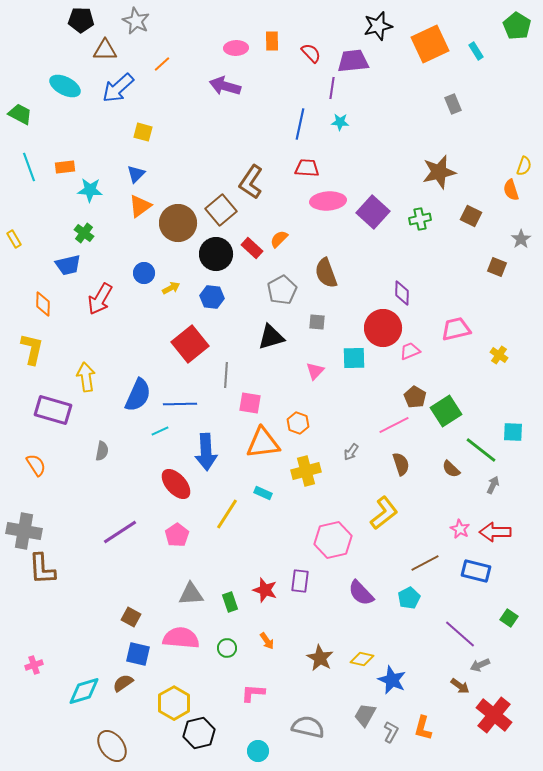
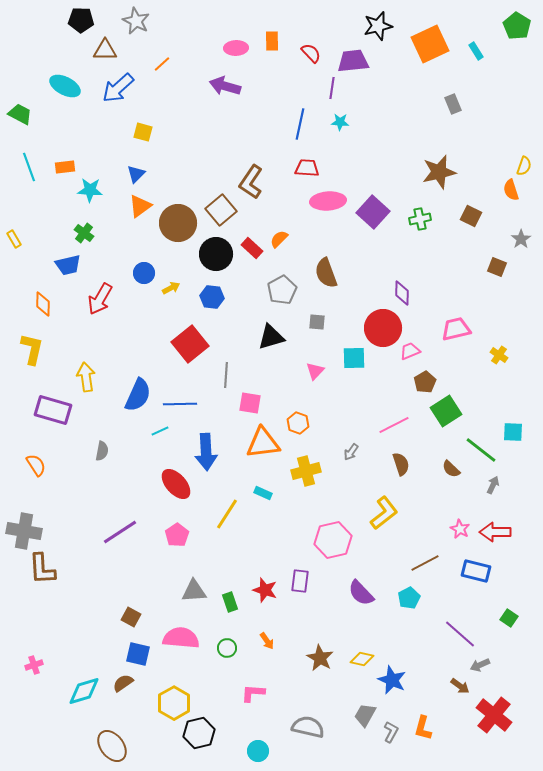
brown pentagon at (415, 397): moved 10 px right, 15 px up; rotated 10 degrees clockwise
gray triangle at (191, 594): moved 3 px right, 3 px up
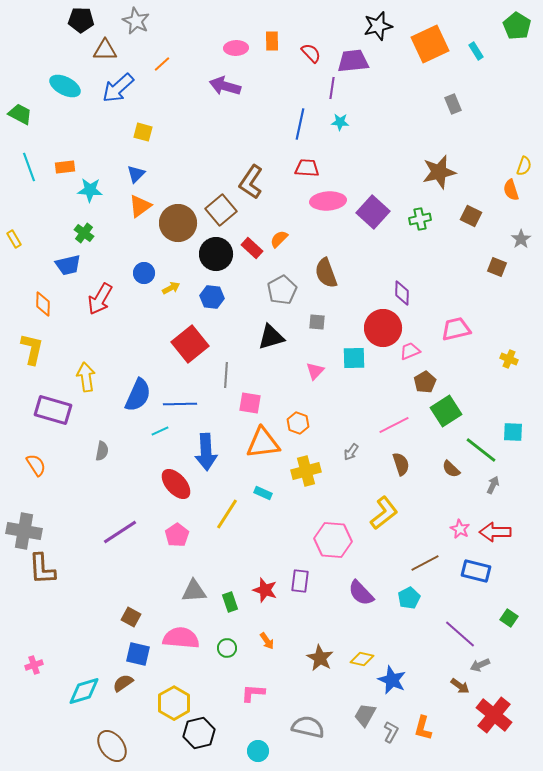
yellow cross at (499, 355): moved 10 px right, 4 px down; rotated 12 degrees counterclockwise
pink hexagon at (333, 540): rotated 18 degrees clockwise
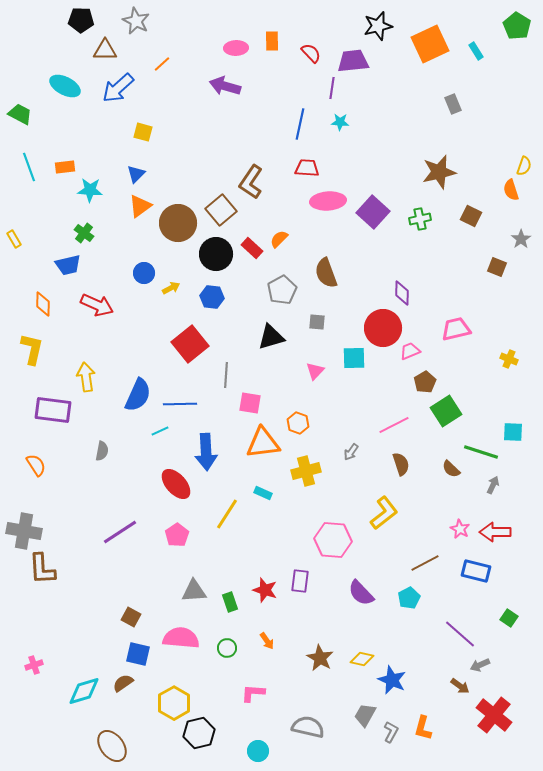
red arrow at (100, 299): moved 3 px left, 6 px down; rotated 96 degrees counterclockwise
purple rectangle at (53, 410): rotated 9 degrees counterclockwise
green line at (481, 450): moved 2 px down; rotated 20 degrees counterclockwise
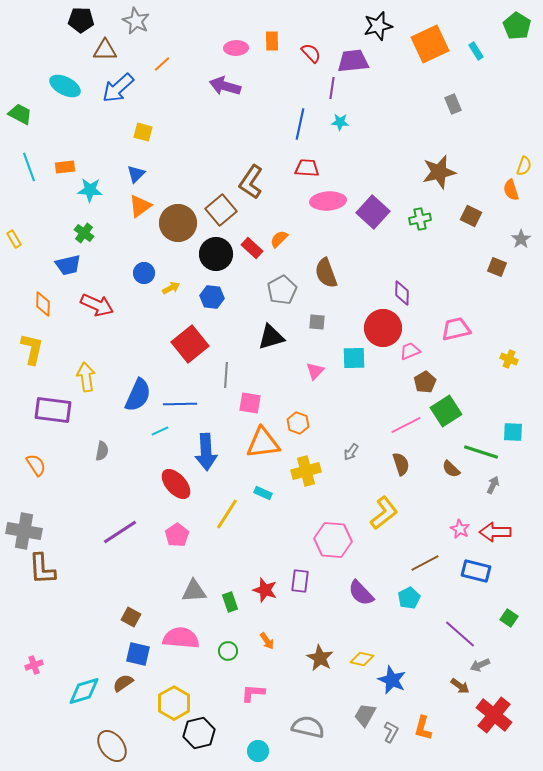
pink line at (394, 425): moved 12 px right
green circle at (227, 648): moved 1 px right, 3 px down
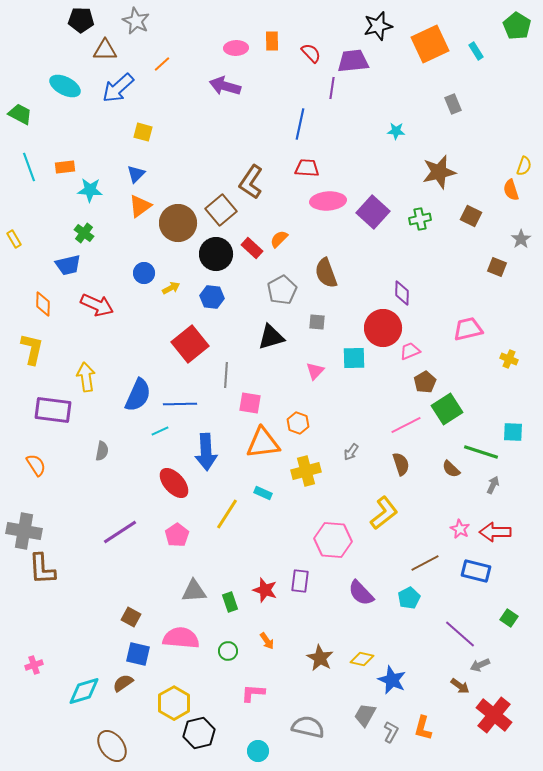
cyan star at (340, 122): moved 56 px right, 9 px down
pink trapezoid at (456, 329): moved 12 px right
green square at (446, 411): moved 1 px right, 2 px up
red ellipse at (176, 484): moved 2 px left, 1 px up
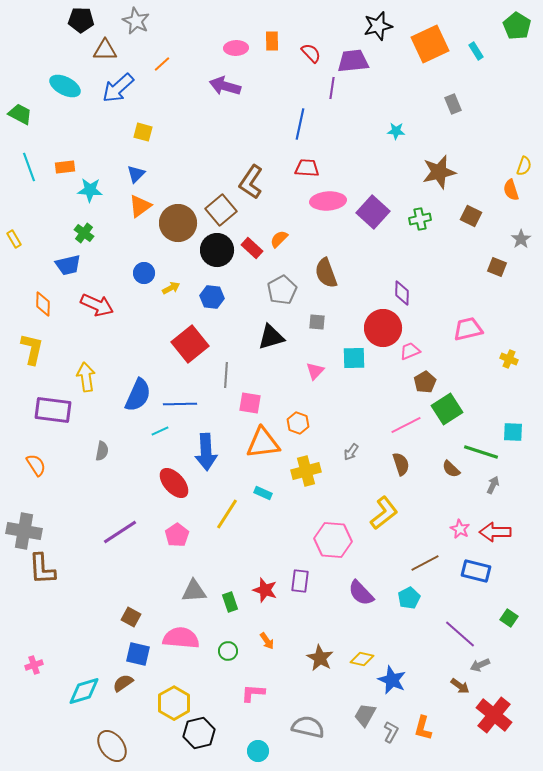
black circle at (216, 254): moved 1 px right, 4 px up
